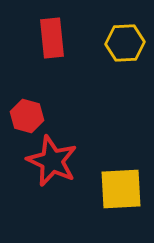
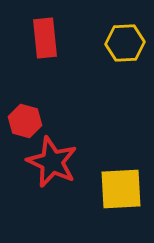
red rectangle: moved 7 px left
red hexagon: moved 2 px left, 5 px down
red star: moved 1 px down
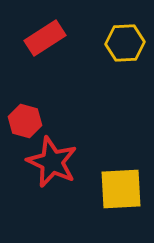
red rectangle: rotated 63 degrees clockwise
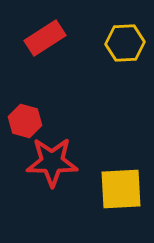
red star: rotated 24 degrees counterclockwise
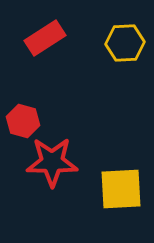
red hexagon: moved 2 px left
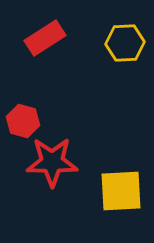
yellow square: moved 2 px down
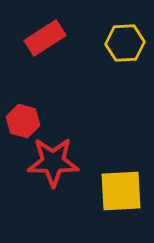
red star: moved 1 px right
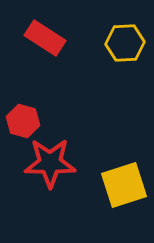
red rectangle: rotated 66 degrees clockwise
red star: moved 3 px left, 1 px down
yellow square: moved 3 px right, 6 px up; rotated 15 degrees counterclockwise
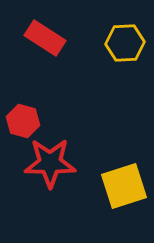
yellow square: moved 1 px down
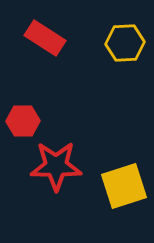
red hexagon: rotated 16 degrees counterclockwise
red star: moved 6 px right, 3 px down
